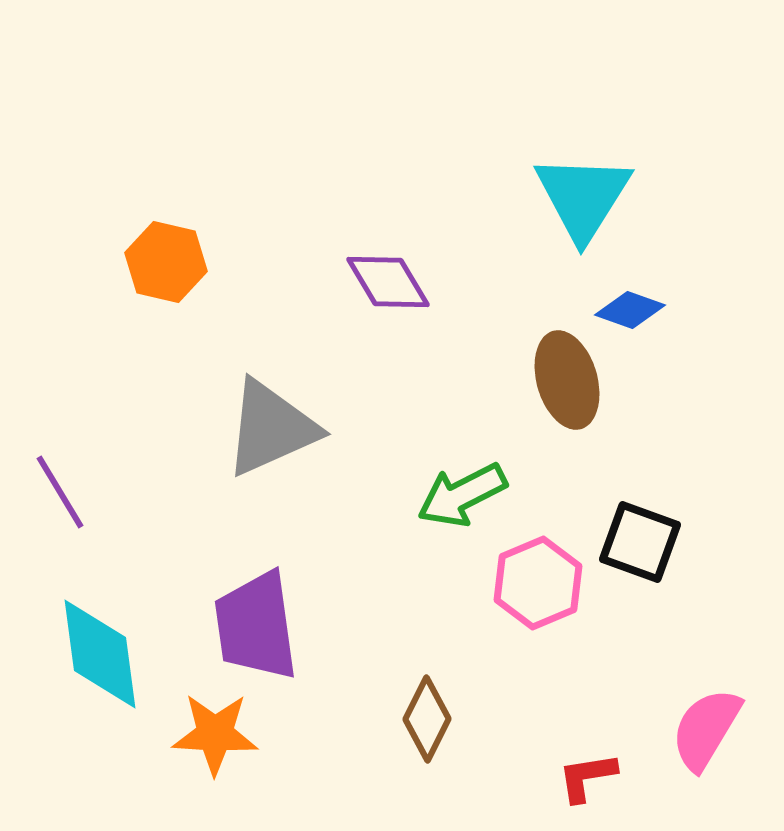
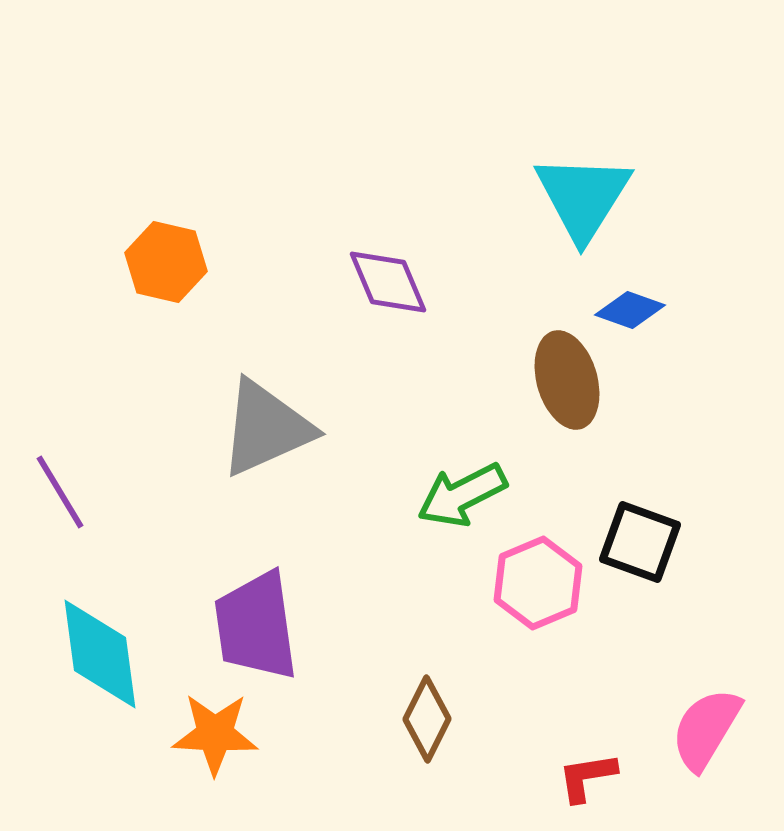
purple diamond: rotated 8 degrees clockwise
gray triangle: moved 5 px left
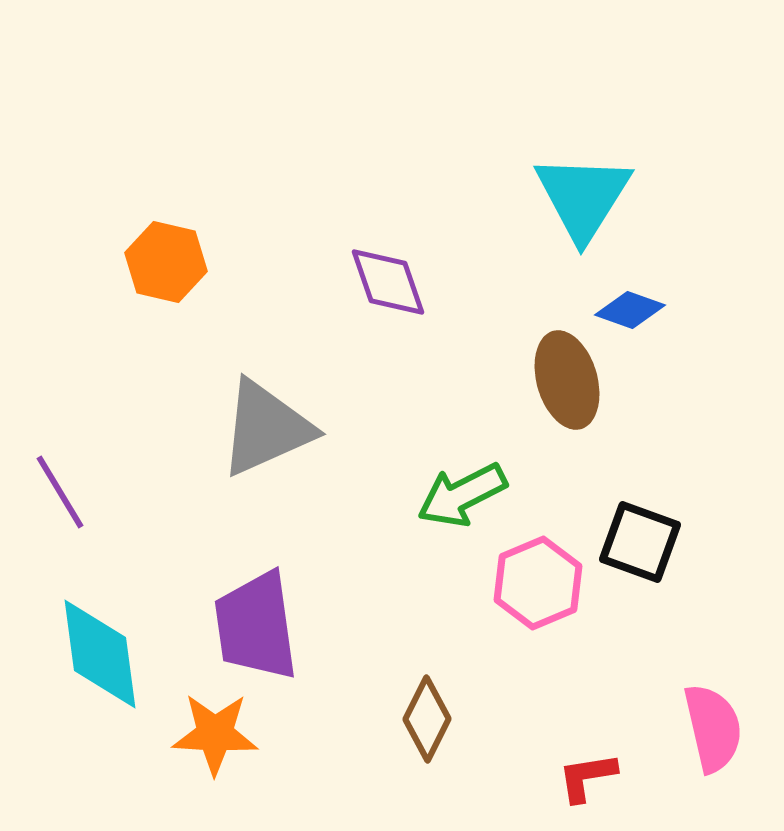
purple diamond: rotated 4 degrees clockwise
pink semicircle: moved 7 px right, 1 px up; rotated 136 degrees clockwise
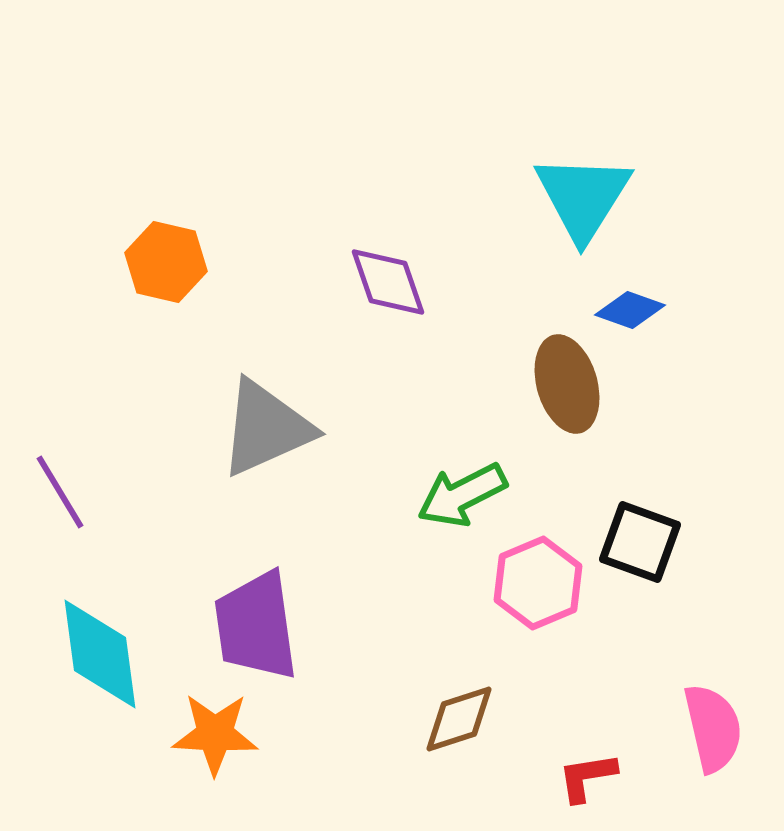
brown ellipse: moved 4 px down
brown diamond: moved 32 px right; rotated 46 degrees clockwise
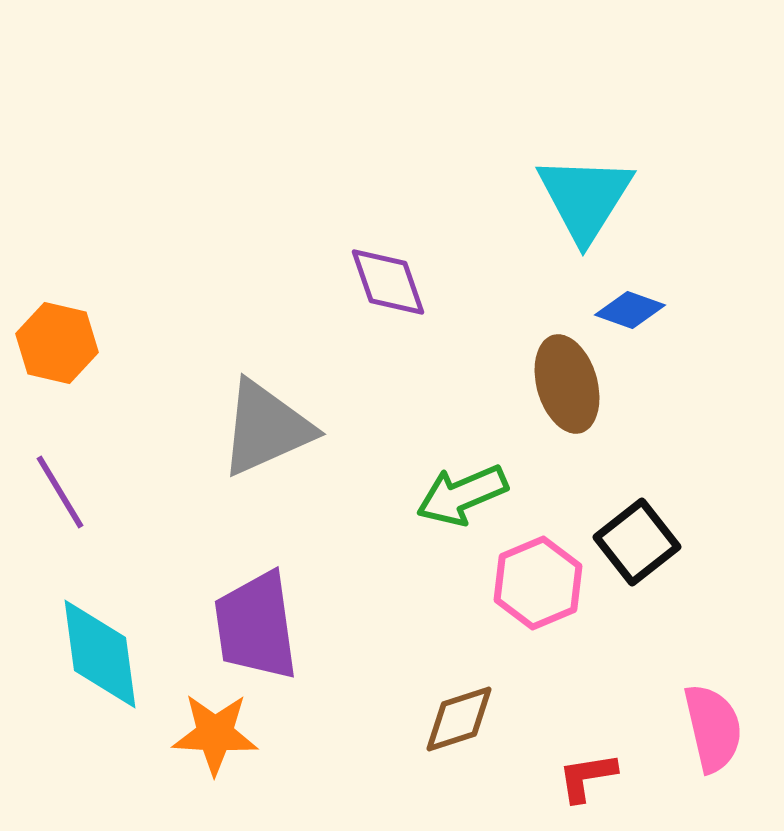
cyan triangle: moved 2 px right, 1 px down
orange hexagon: moved 109 px left, 81 px down
green arrow: rotated 4 degrees clockwise
black square: moved 3 px left; rotated 32 degrees clockwise
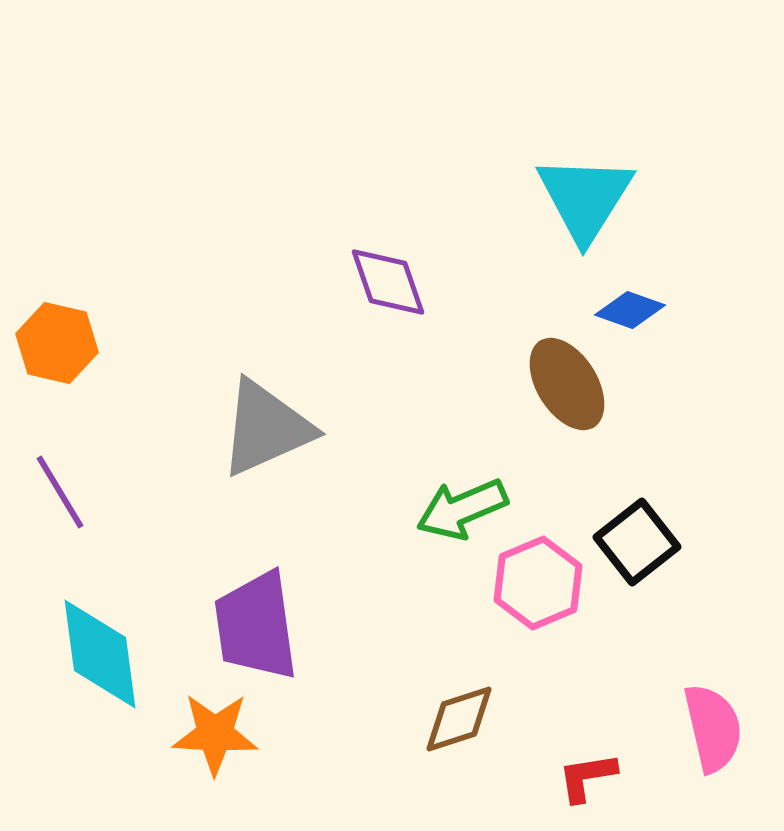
brown ellipse: rotated 16 degrees counterclockwise
green arrow: moved 14 px down
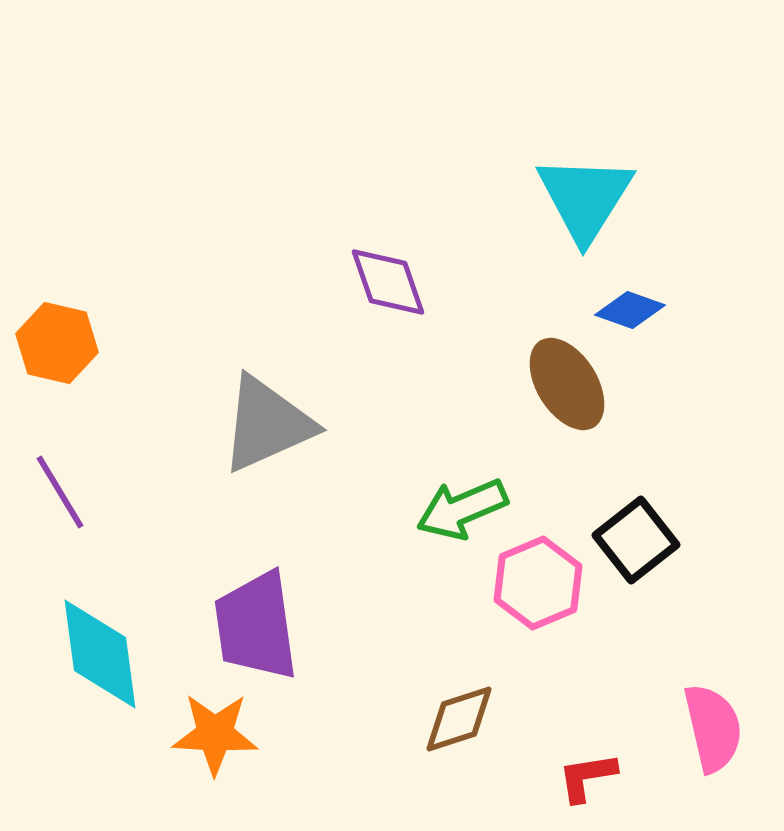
gray triangle: moved 1 px right, 4 px up
black square: moved 1 px left, 2 px up
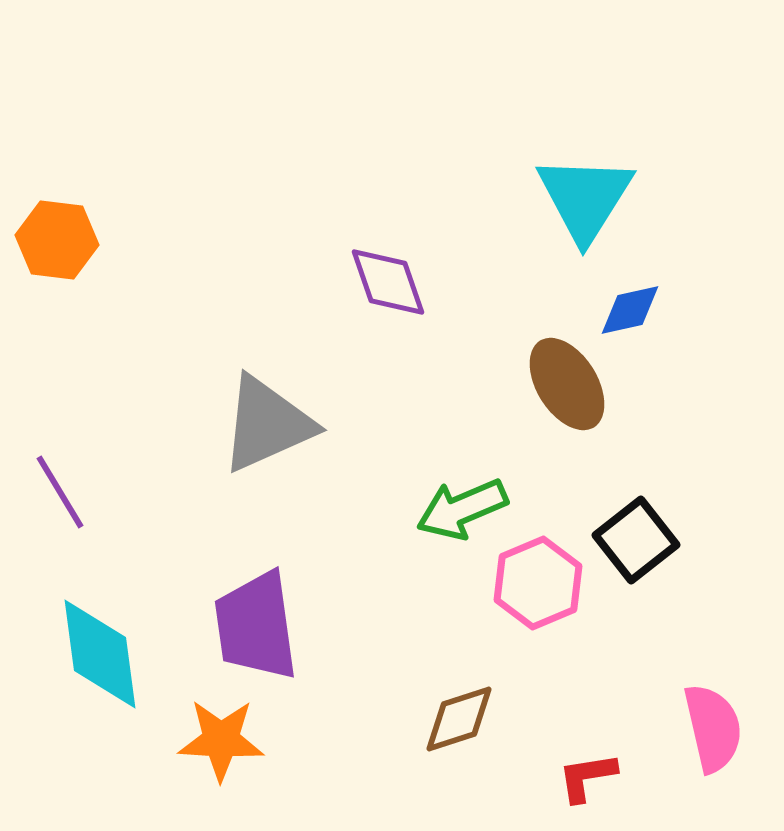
blue diamond: rotated 32 degrees counterclockwise
orange hexagon: moved 103 px up; rotated 6 degrees counterclockwise
orange star: moved 6 px right, 6 px down
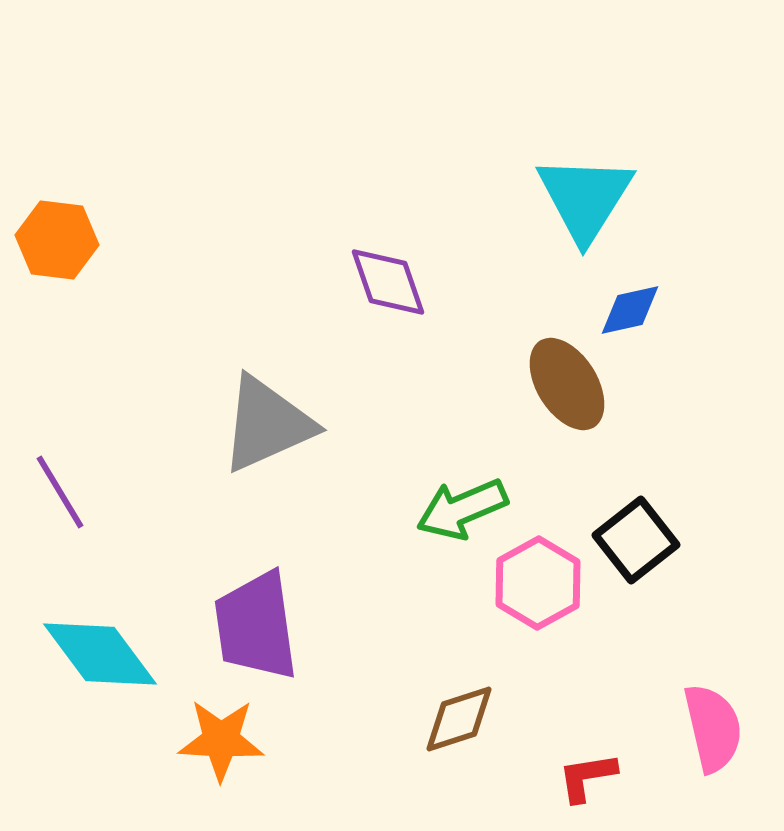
pink hexagon: rotated 6 degrees counterclockwise
cyan diamond: rotated 29 degrees counterclockwise
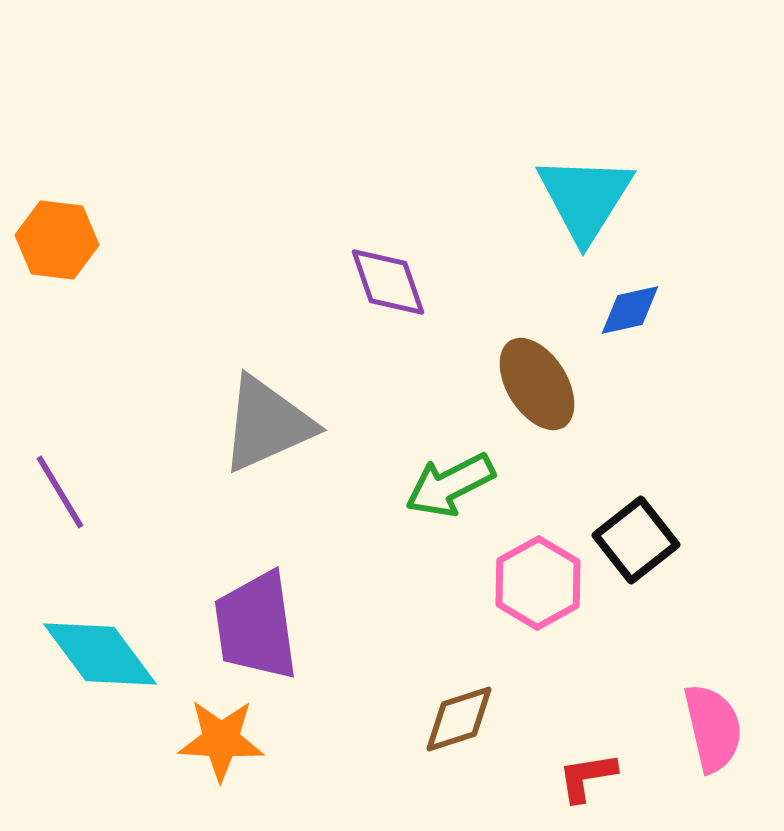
brown ellipse: moved 30 px left
green arrow: moved 12 px left, 24 px up; rotated 4 degrees counterclockwise
